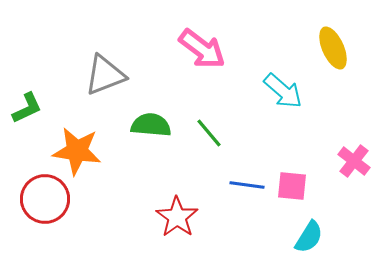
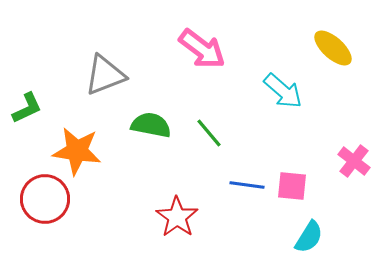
yellow ellipse: rotated 24 degrees counterclockwise
green semicircle: rotated 6 degrees clockwise
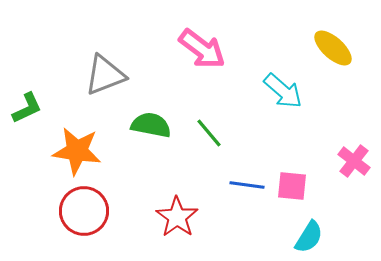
red circle: moved 39 px right, 12 px down
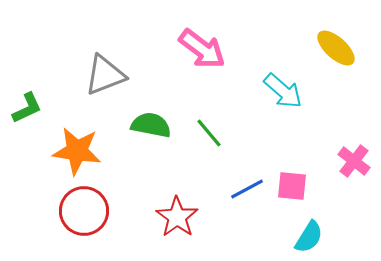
yellow ellipse: moved 3 px right
blue line: moved 4 px down; rotated 36 degrees counterclockwise
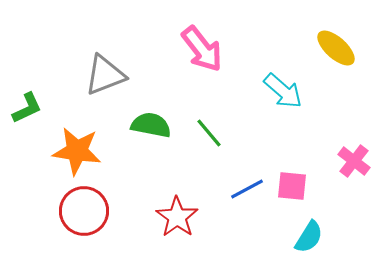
pink arrow: rotated 15 degrees clockwise
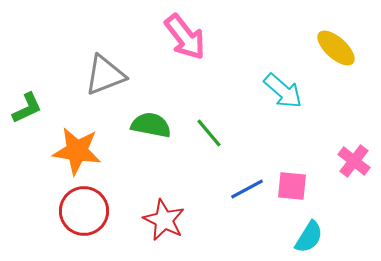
pink arrow: moved 17 px left, 12 px up
red star: moved 13 px left, 3 px down; rotated 9 degrees counterclockwise
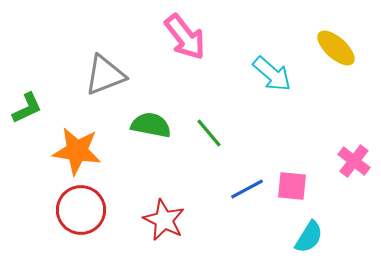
cyan arrow: moved 11 px left, 17 px up
red circle: moved 3 px left, 1 px up
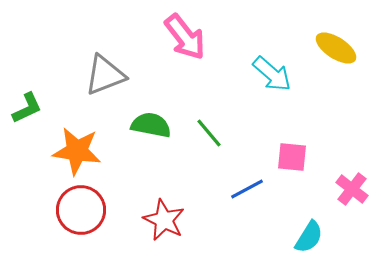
yellow ellipse: rotated 9 degrees counterclockwise
pink cross: moved 2 px left, 28 px down
pink square: moved 29 px up
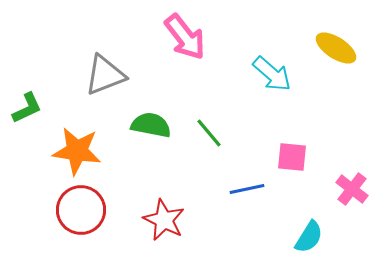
blue line: rotated 16 degrees clockwise
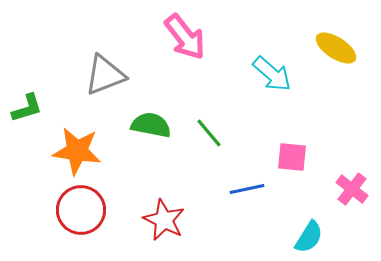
green L-shape: rotated 8 degrees clockwise
